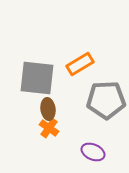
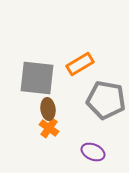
gray pentagon: rotated 12 degrees clockwise
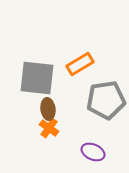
gray pentagon: rotated 18 degrees counterclockwise
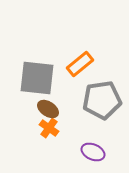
orange rectangle: rotated 8 degrees counterclockwise
gray pentagon: moved 4 px left
brown ellipse: rotated 50 degrees counterclockwise
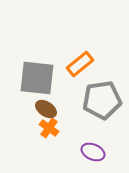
brown ellipse: moved 2 px left
